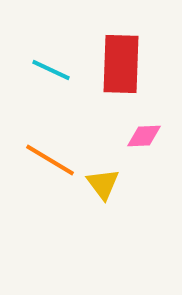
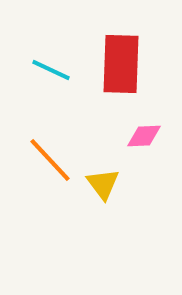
orange line: rotated 16 degrees clockwise
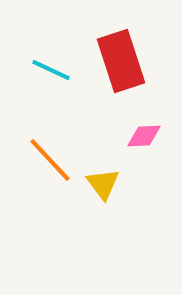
red rectangle: moved 3 px up; rotated 20 degrees counterclockwise
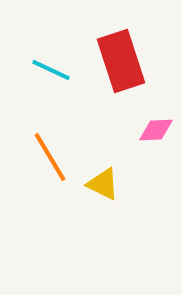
pink diamond: moved 12 px right, 6 px up
orange line: moved 3 px up; rotated 12 degrees clockwise
yellow triangle: rotated 27 degrees counterclockwise
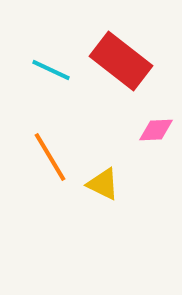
red rectangle: rotated 34 degrees counterclockwise
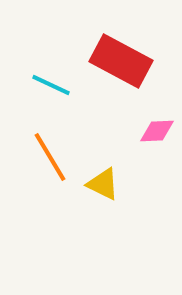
red rectangle: rotated 10 degrees counterclockwise
cyan line: moved 15 px down
pink diamond: moved 1 px right, 1 px down
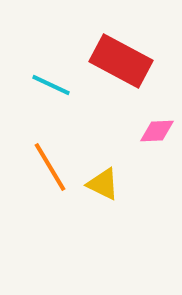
orange line: moved 10 px down
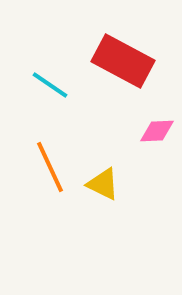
red rectangle: moved 2 px right
cyan line: moved 1 px left; rotated 9 degrees clockwise
orange line: rotated 6 degrees clockwise
